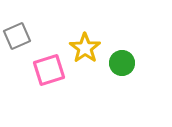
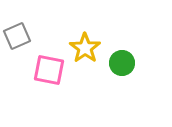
pink square: rotated 28 degrees clockwise
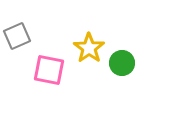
yellow star: moved 4 px right
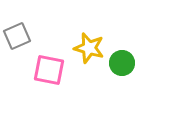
yellow star: rotated 20 degrees counterclockwise
